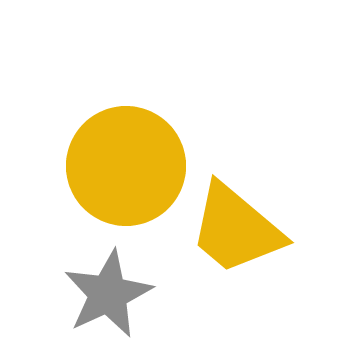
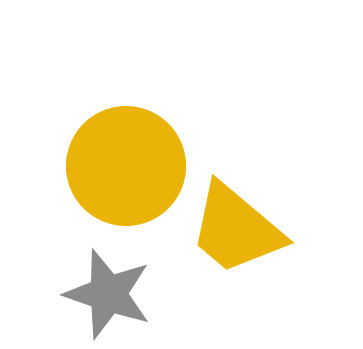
gray star: rotated 28 degrees counterclockwise
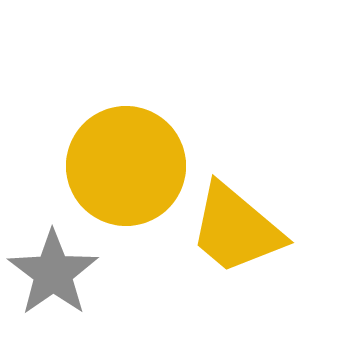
gray star: moved 55 px left, 21 px up; rotated 18 degrees clockwise
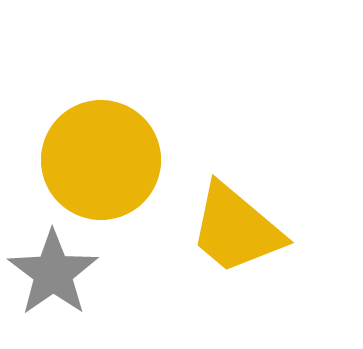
yellow circle: moved 25 px left, 6 px up
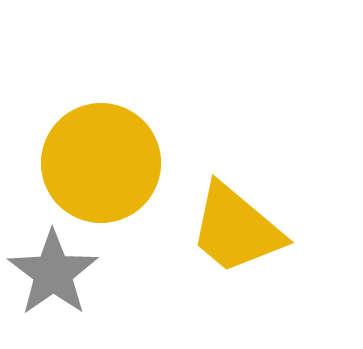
yellow circle: moved 3 px down
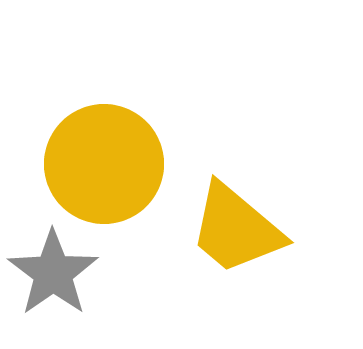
yellow circle: moved 3 px right, 1 px down
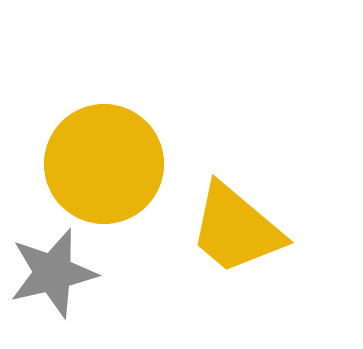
gray star: rotated 22 degrees clockwise
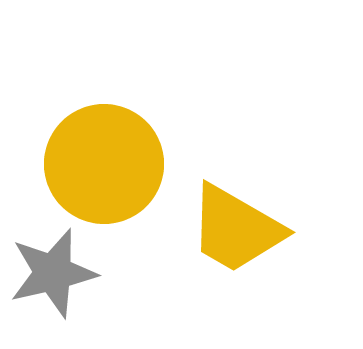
yellow trapezoid: rotated 10 degrees counterclockwise
